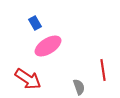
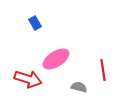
pink ellipse: moved 8 px right, 13 px down
red arrow: rotated 16 degrees counterclockwise
gray semicircle: rotated 56 degrees counterclockwise
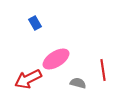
red arrow: rotated 136 degrees clockwise
gray semicircle: moved 1 px left, 4 px up
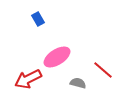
blue rectangle: moved 3 px right, 4 px up
pink ellipse: moved 1 px right, 2 px up
red line: rotated 40 degrees counterclockwise
